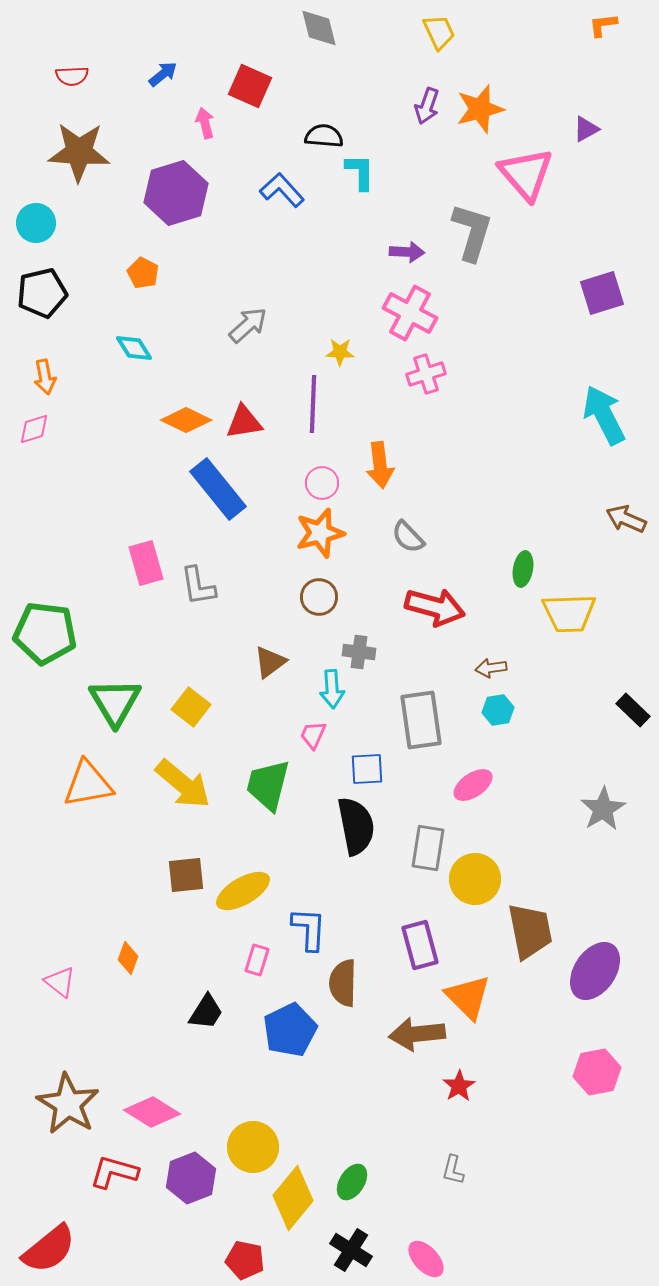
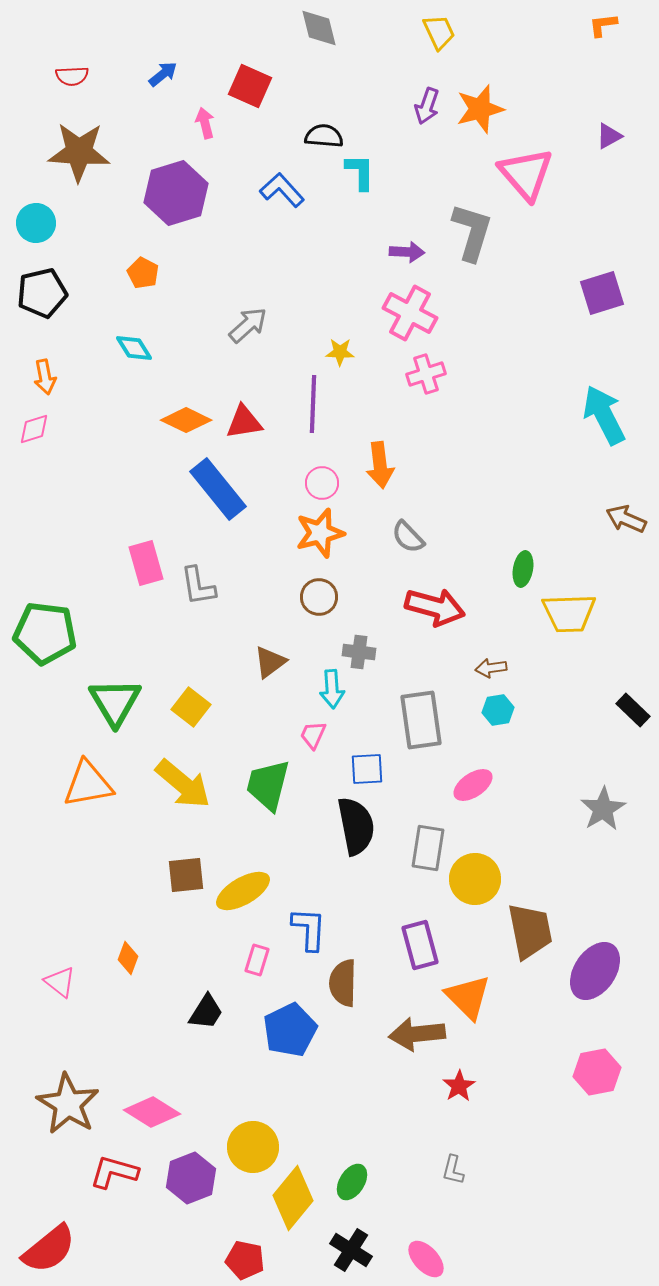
purple triangle at (586, 129): moved 23 px right, 7 px down
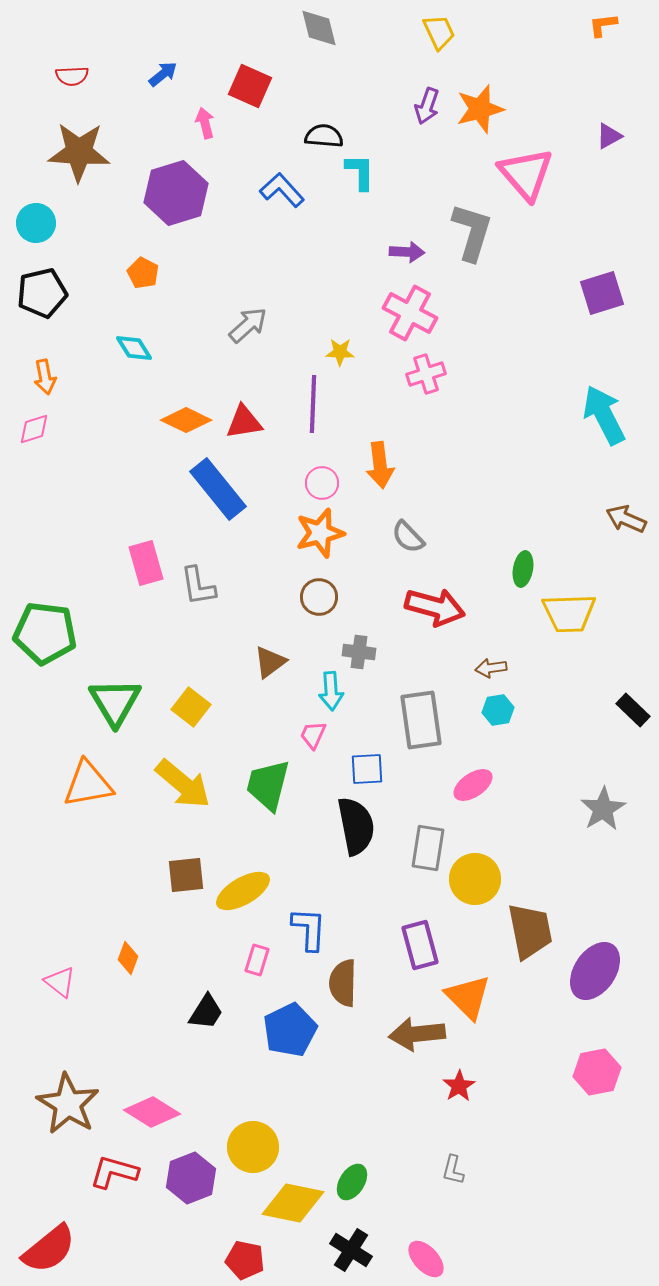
cyan arrow at (332, 689): moved 1 px left, 2 px down
yellow diamond at (293, 1198): moved 5 px down; rotated 62 degrees clockwise
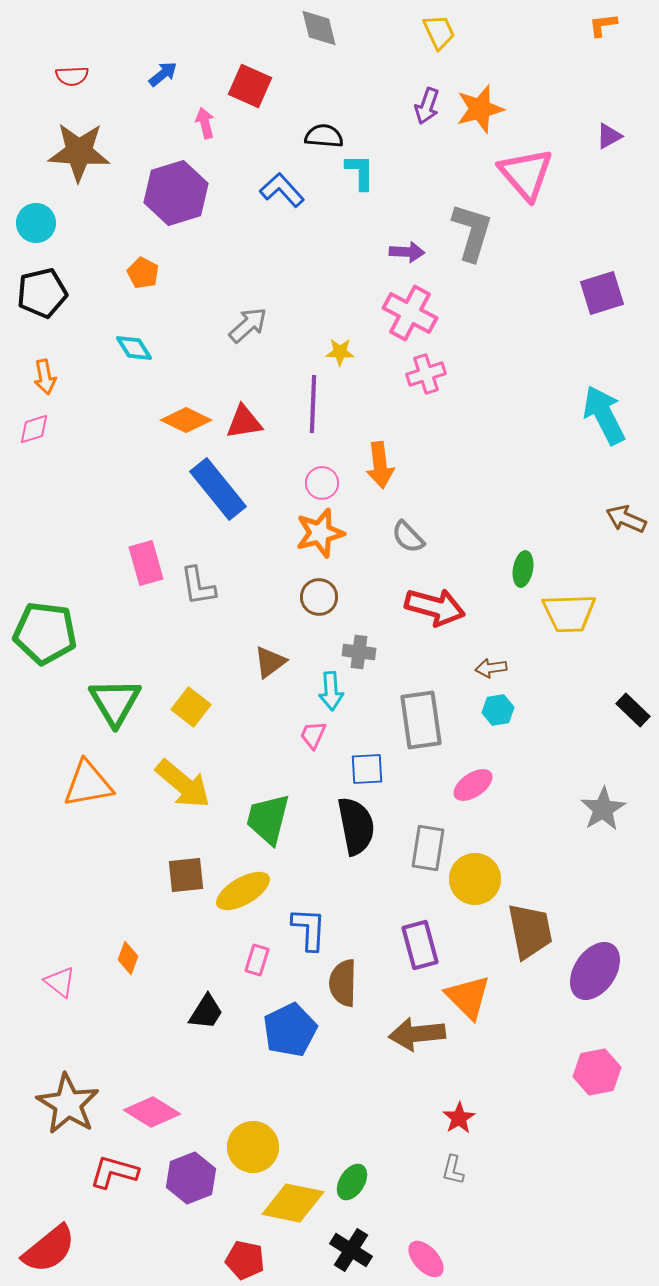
green trapezoid at (268, 785): moved 34 px down
red star at (459, 1086): moved 32 px down
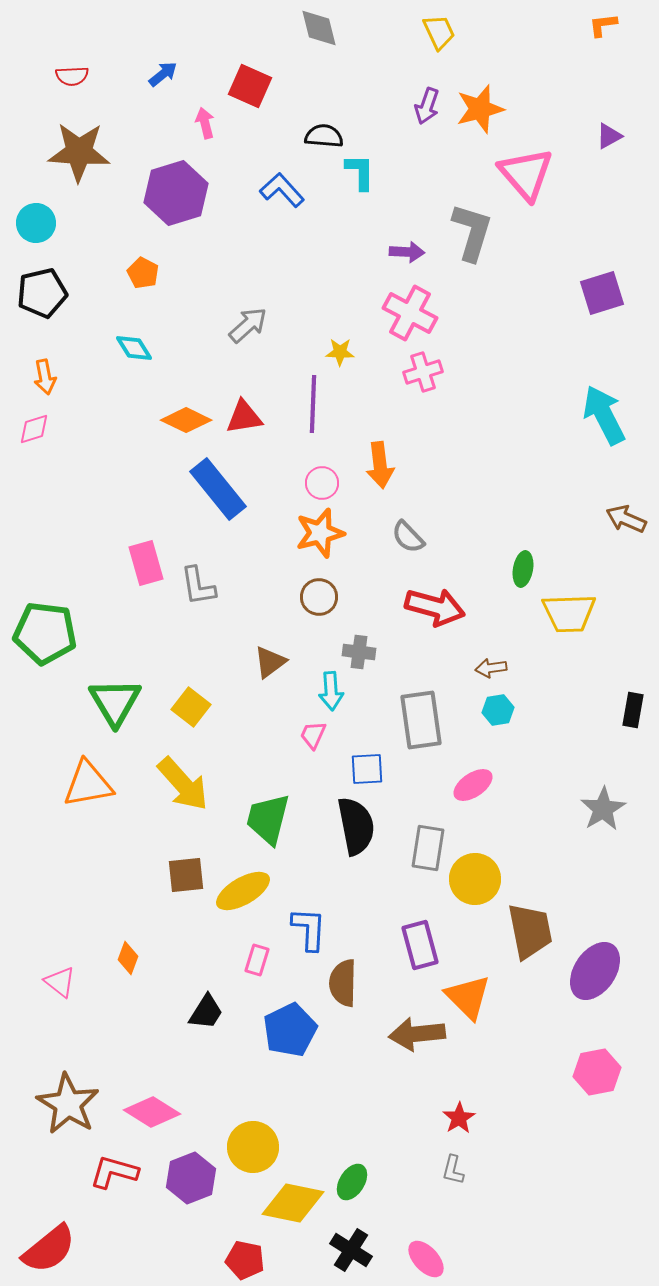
pink cross at (426, 374): moved 3 px left, 2 px up
red triangle at (244, 422): moved 5 px up
black rectangle at (633, 710): rotated 56 degrees clockwise
yellow arrow at (183, 784): rotated 8 degrees clockwise
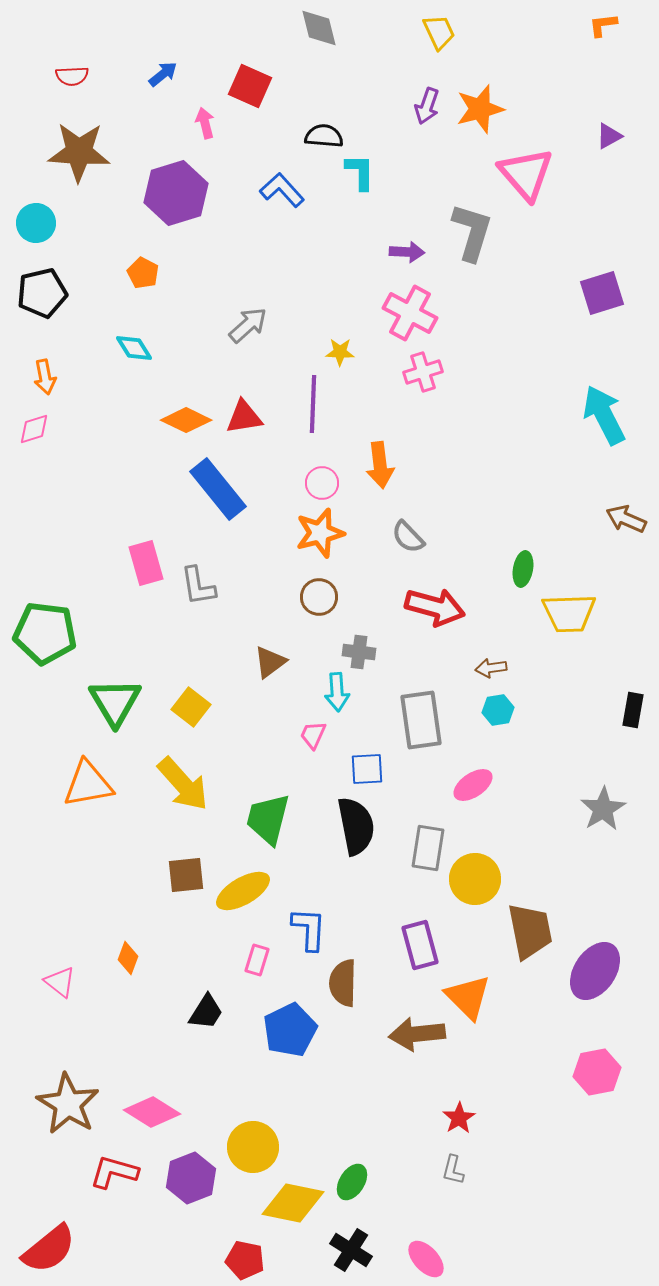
cyan arrow at (331, 691): moved 6 px right, 1 px down
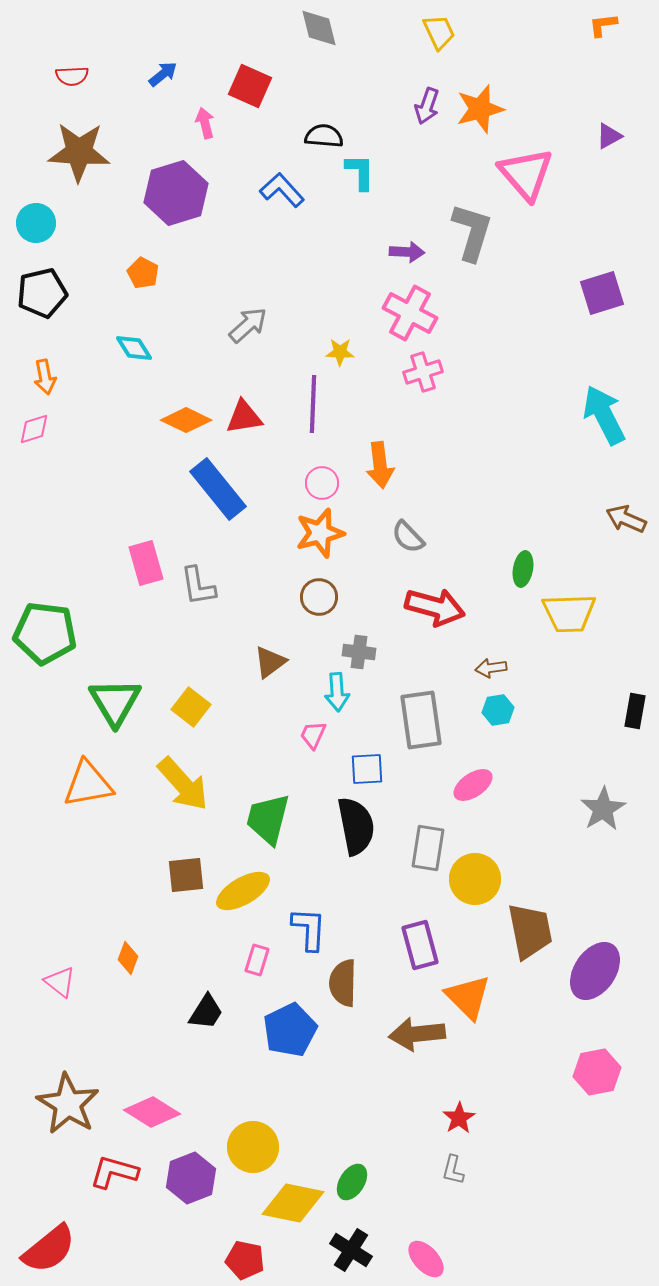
black rectangle at (633, 710): moved 2 px right, 1 px down
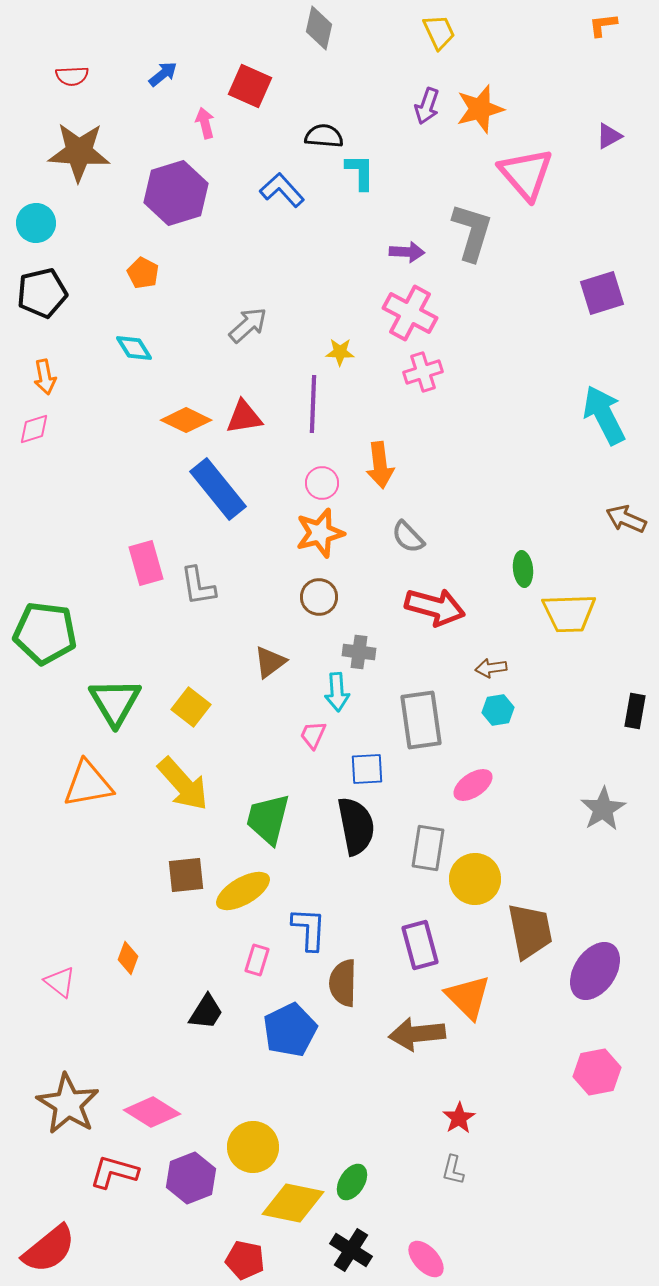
gray diamond at (319, 28): rotated 27 degrees clockwise
green ellipse at (523, 569): rotated 16 degrees counterclockwise
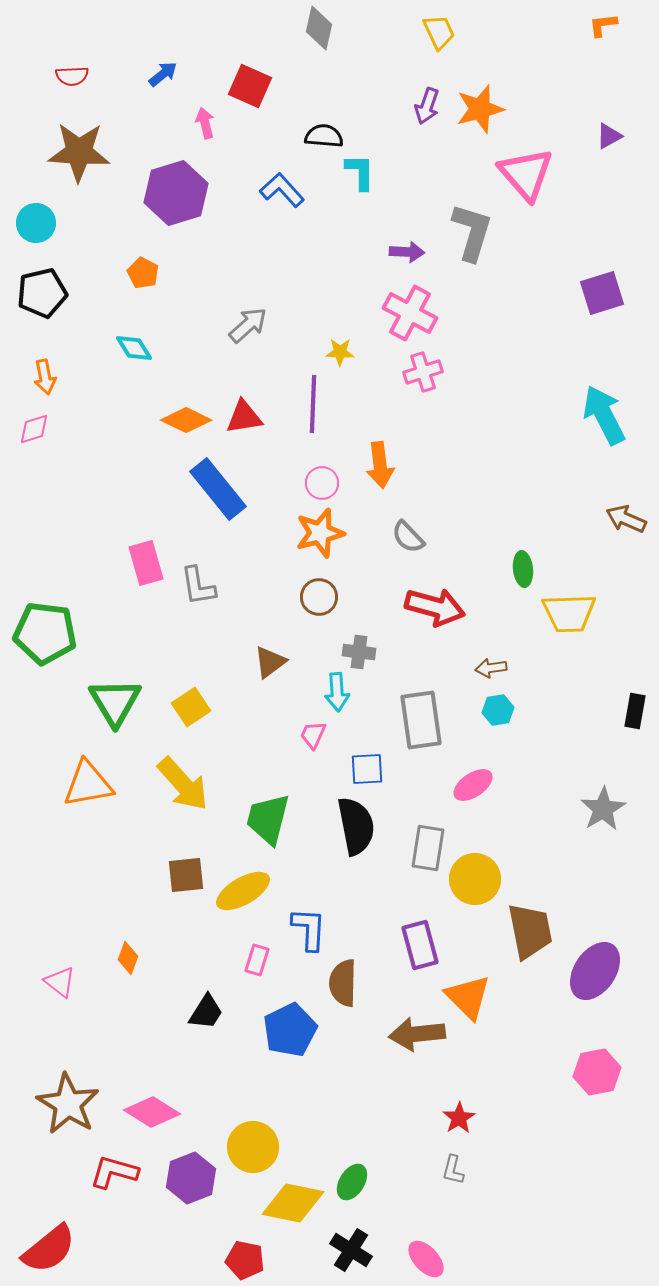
yellow square at (191, 707): rotated 18 degrees clockwise
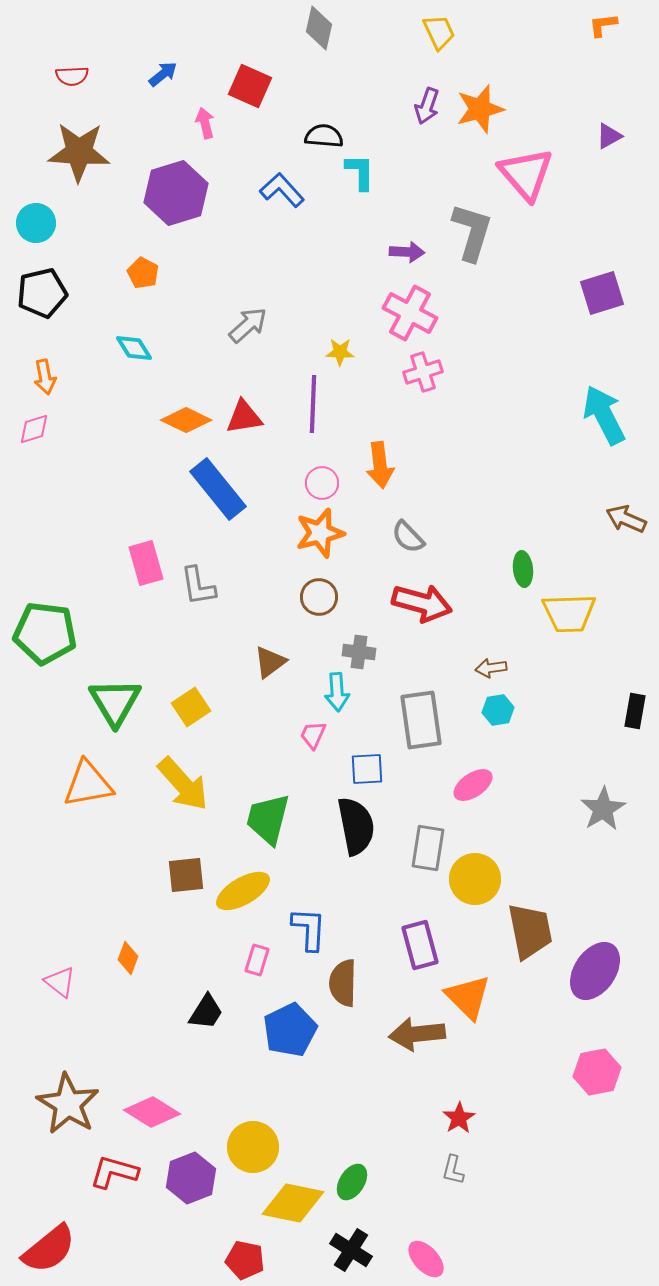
red arrow at (435, 607): moved 13 px left, 4 px up
